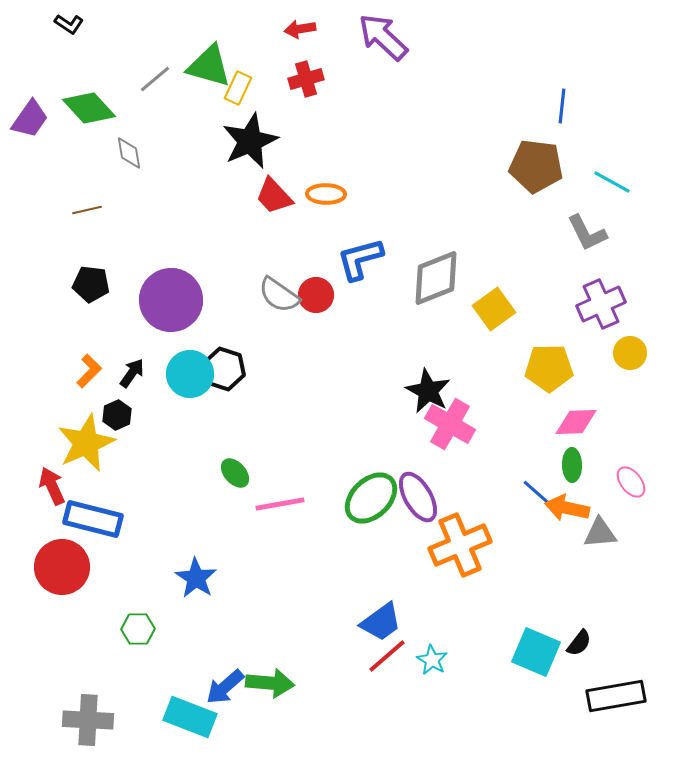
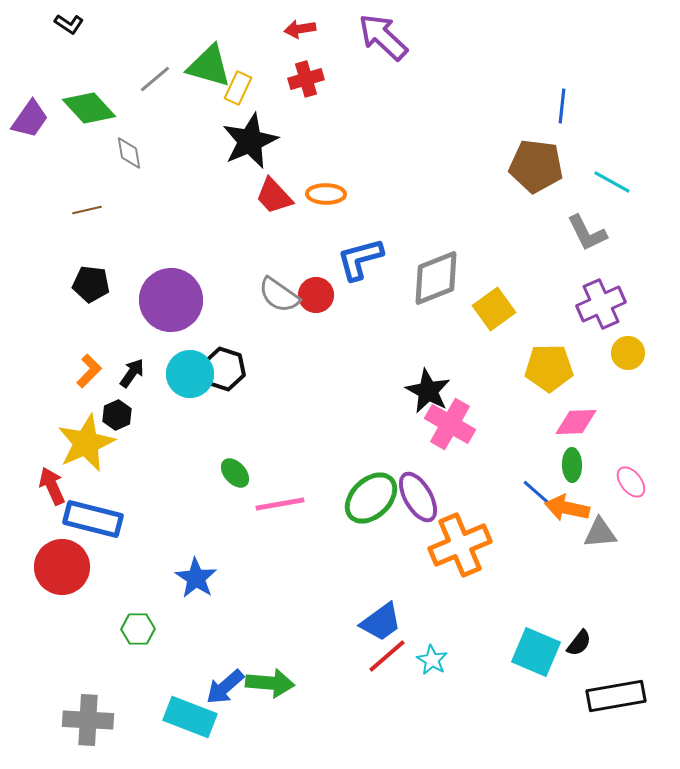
yellow circle at (630, 353): moved 2 px left
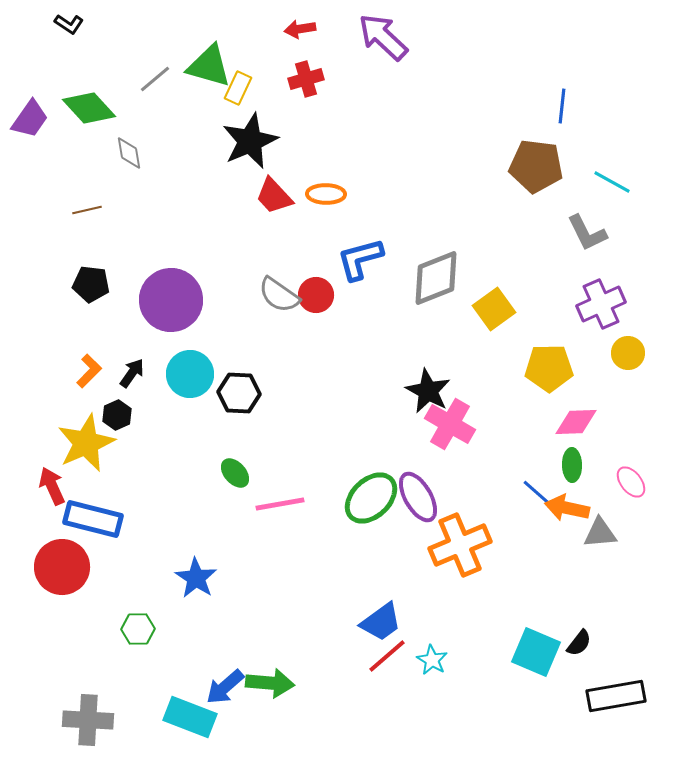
black hexagon at (224, 369): moved 15 px right, 24 px down; rotated 15 degrees counterclockwise
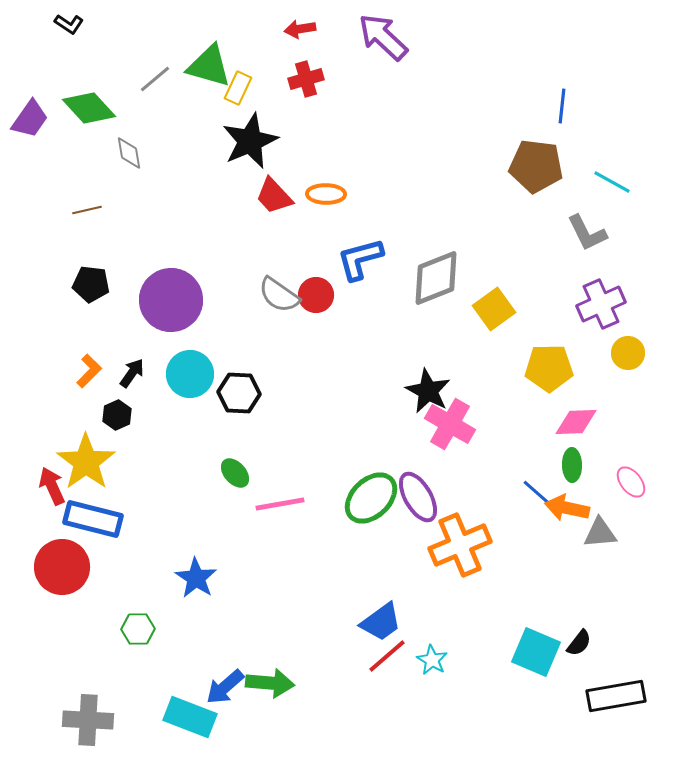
yellow star at (86, 443): moved 19 px down; rotated 12 degrees counterclockwise
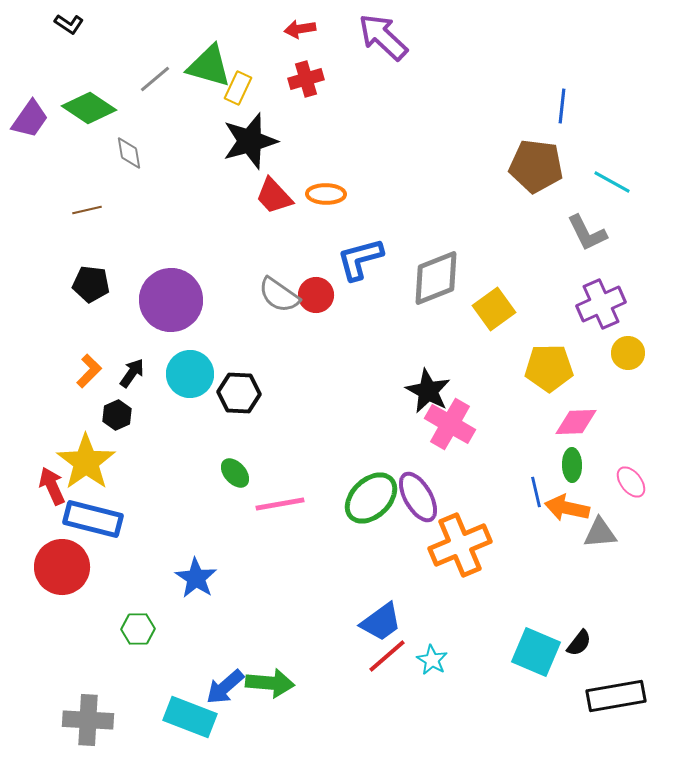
green diamond at (89, 108): rotated 14 degrees counterclockwise
black star at (250, 141): rotated 8 degrees clockwise
blue line at (536, 492): rotated 36 degrees clockwise
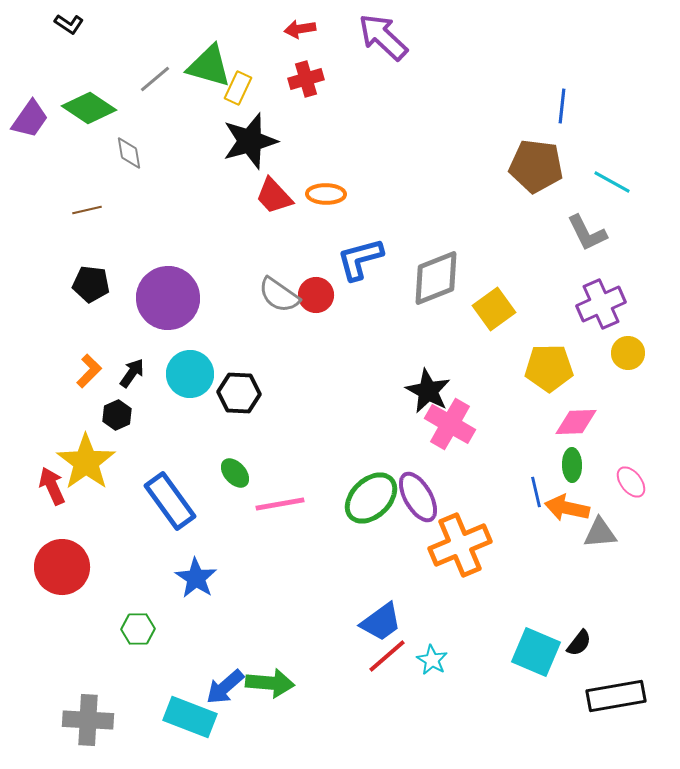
purple circle at (171, 300): moved 3 px left, 2 px up
blue rectangle at (93, 519): moved 77 px right, 18 px up; rotated 40 degrees clockwise
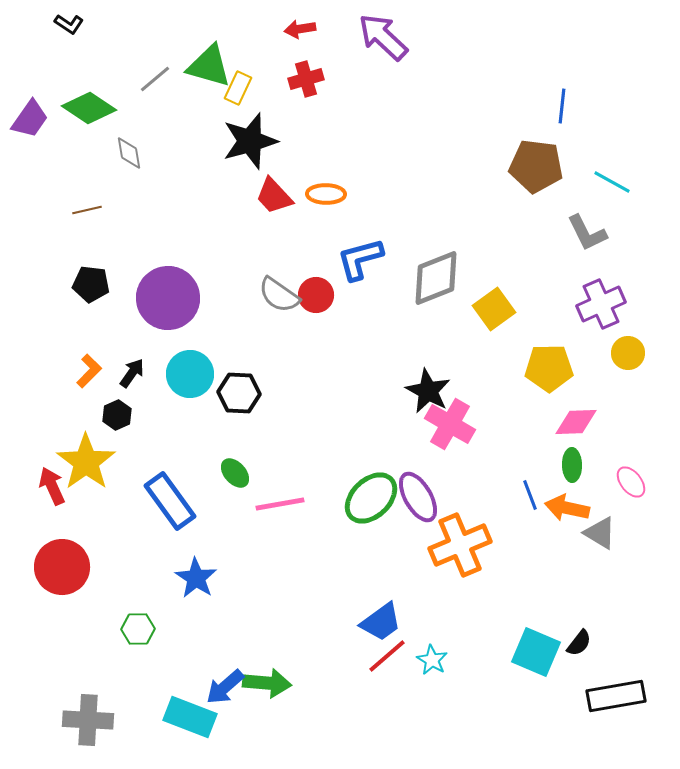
blue line at (536, 492): moved 6 px left, 3 px down; rotated 8 degrees counterclockwise
gray triangle at (600, 533): rotated 36 degrees clockwise
green arrow at (270, 683): moved 3 px left
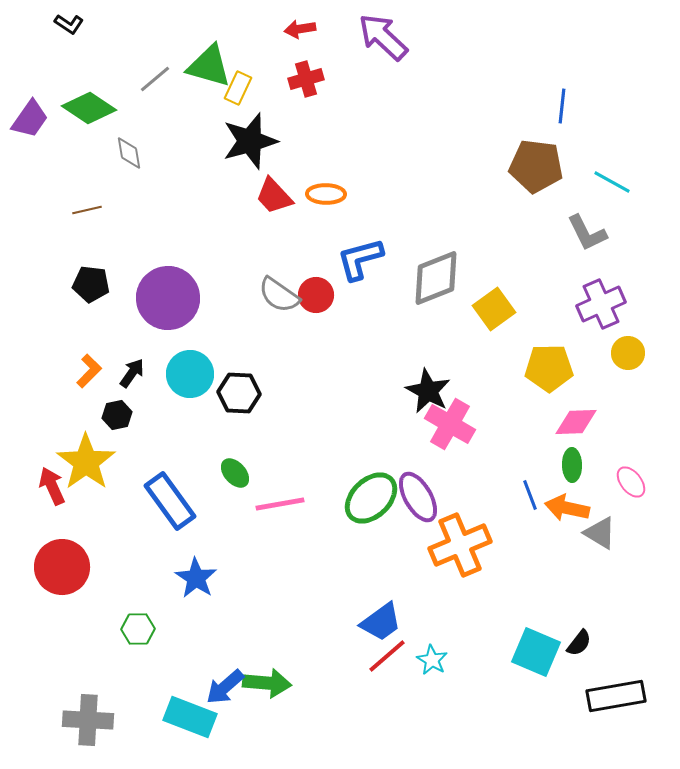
black hexagon at (117, 415): rotated 12 degrees clockwise
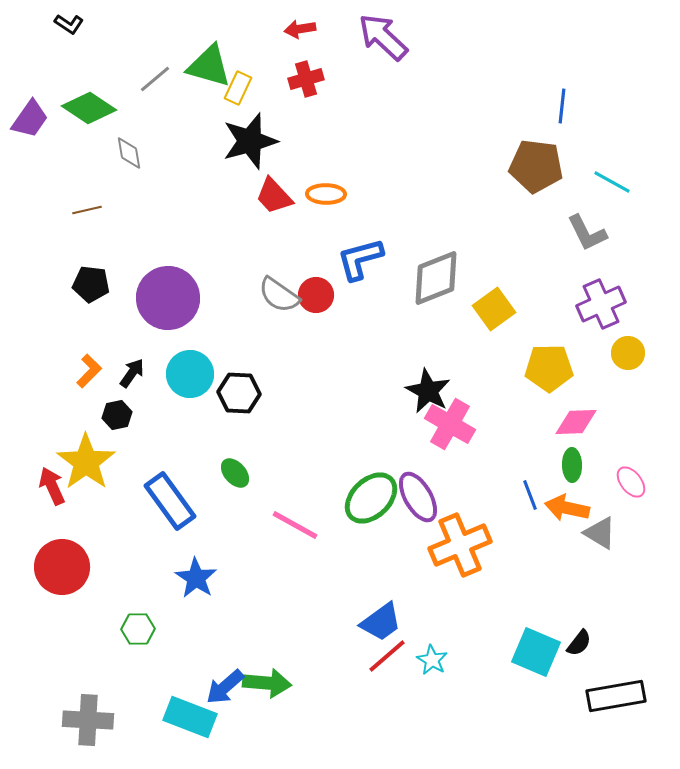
pink line at (280, 504): moved 15 px right, 21 px down; rotated 39 degrees clockwise
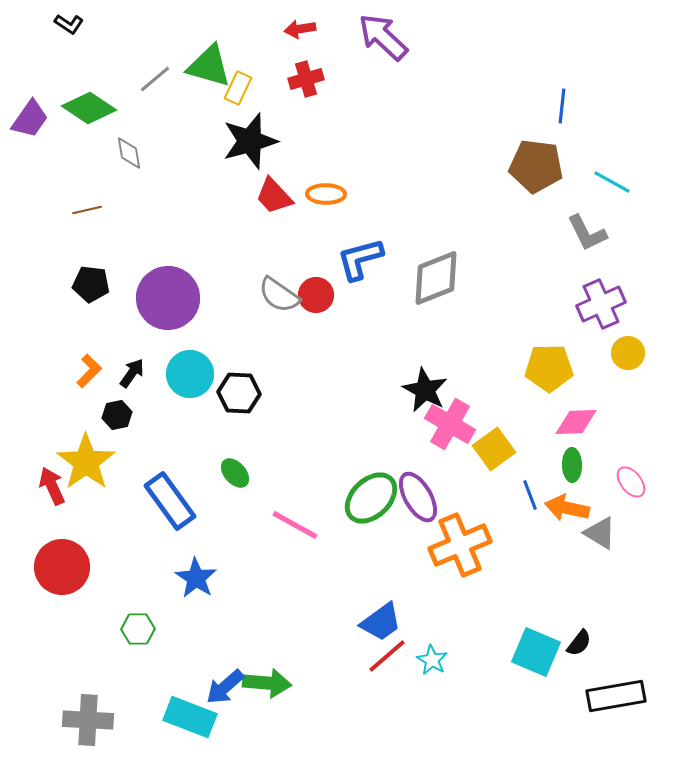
yellow square at (494, 309): moved 140 px down
black star at (428, 391): moved 3 px left, 1 px up
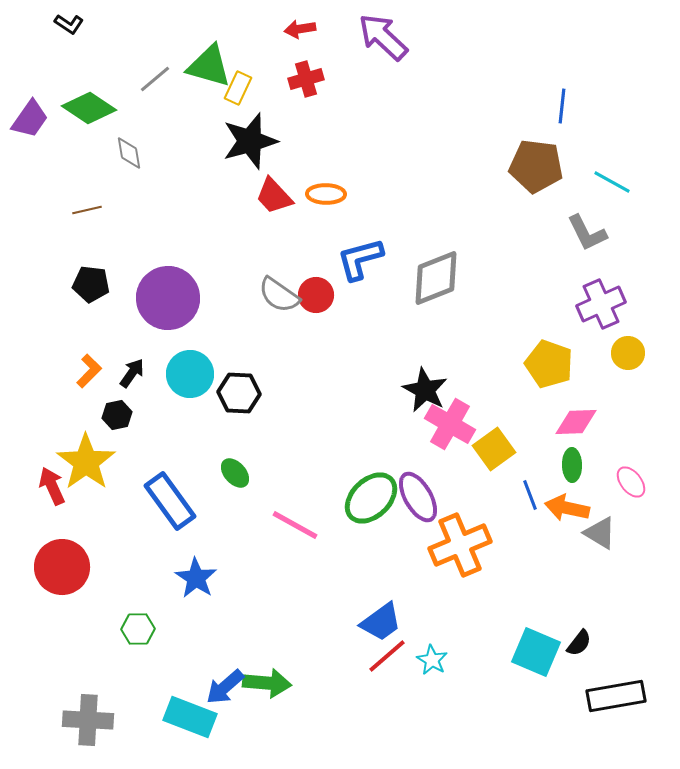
yellow pentagon at (549, 368): moved 4 px up; rotated 21 degrees clockwise
